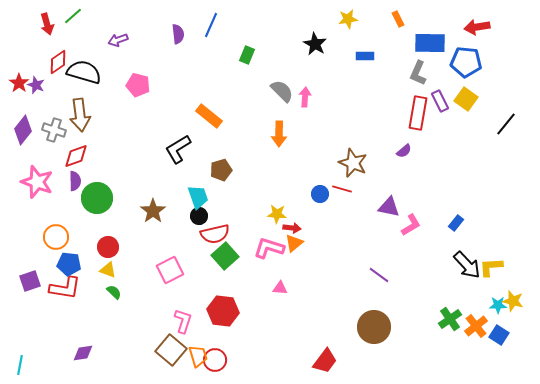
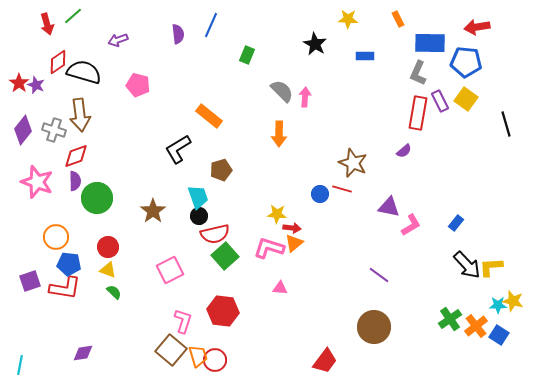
yellow star at (348, 19): rotated 12 degrees clockwise
black line at (506, 124): rotated 55 degrees counterclockwise
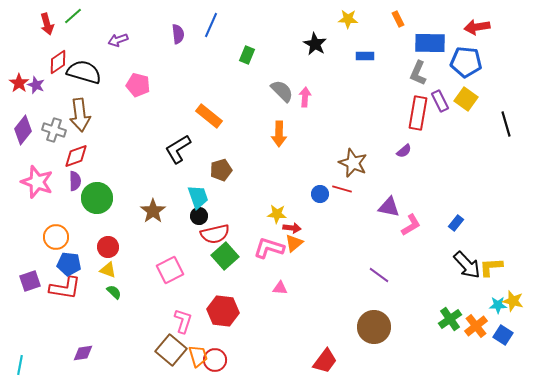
blue square at (499, 335): moved 4 px right
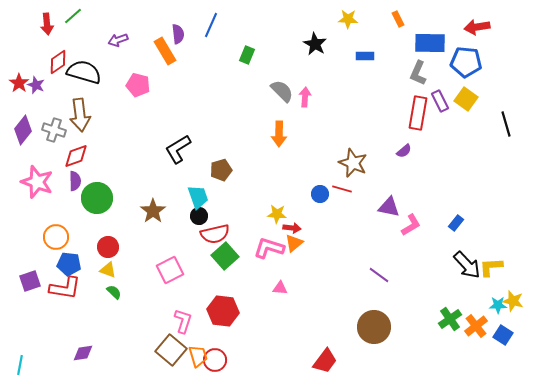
red arrow at (47, 24): rotated 10 degrees clockwise
orange rectangle at (209, 116): moved 44 px left, 65 px up; rotated 20 degrees clockwise
